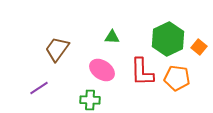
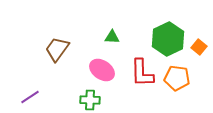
red L-shape: moved 1 px down
purple line: moved 9 px left, 9 px down
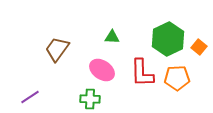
orange pentagon: rotated 10 degrees counterclockwise
green cross: moved 1 px up
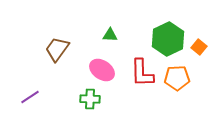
green triangle: moved 2 px left, 2 px up
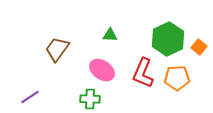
red L-shape: moved 1 px right; rotated 24 degrees clockwise
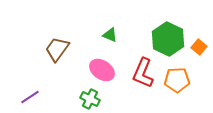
green triangle: rotated 21 degrees clockwise
green hexagon: rotated 8 degrees counterclockwise
orange pentagon: moved 2 px down
green cross: rotated 24 degrees clockwise
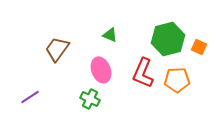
green hexagon: rotated 20 degrees clockwise
orange square: rotated 14 degrees counterclockwise
pink ellipse: moved 1 px left; rotated 35 degrees clockwise
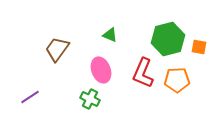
orange square: rotated 14 degrees counterclockwise
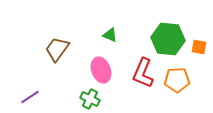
green hexagon: rotated 20 degrees clockwise
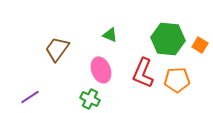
orange square: moved 1 px right, 2 px up; rotated 21 degrees clockwise
